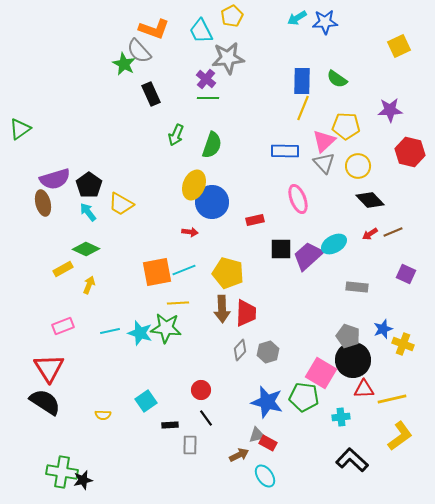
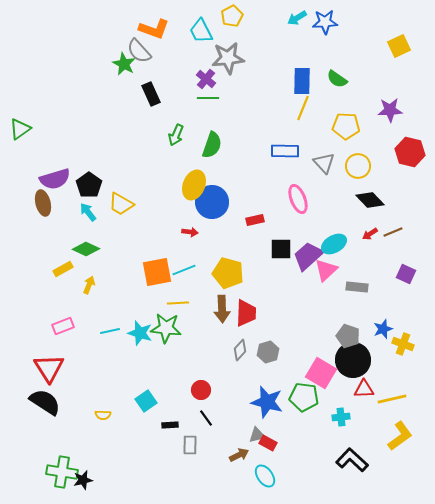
pink triangle at (324, 141): moved 2 px right, 129 px down
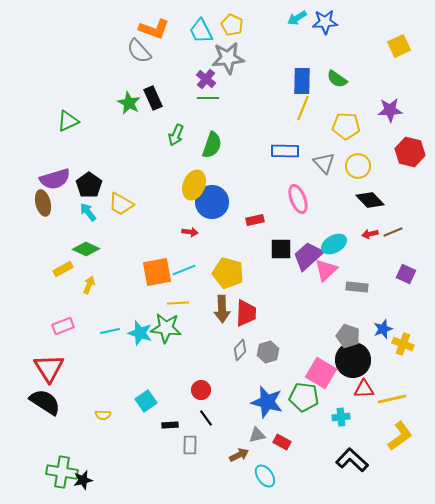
yellow pentagon at (232, 16): moved 9 px down; rotated 20 degrees counterclockwise
green star at (124, 64): moved 5 px right, 39 px down
black rectangle at (151, 94): moved 2 px right, 4 px down
green triangle at (20, 129): moved 48 px right, 8 px up; rotated 10 degrees clockwise
red arrow at (370, 234): rotated 21 degrees clockwise
red rectangle at (268, 443): moved 14 px right, 1 px up
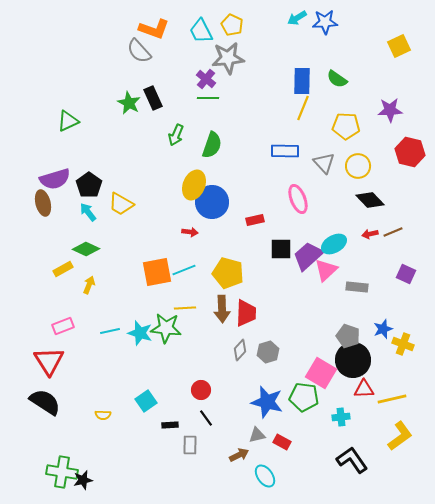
yellow line at (178, 303): moved 7 px right, 5 px down
red triangle at (49, 368): moved 7 px up
black L-shape at (352, 460): rotated 12 degrees clockwise
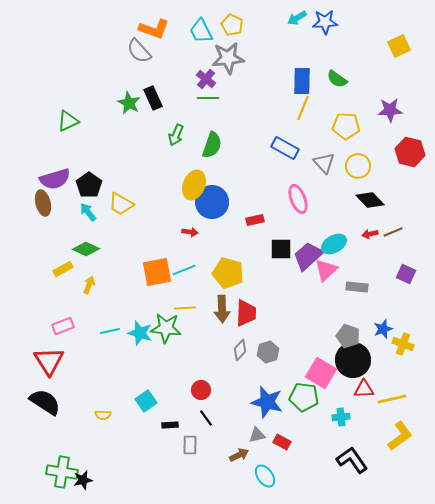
blue rectangle at (285, 151): moved 3 px up; rotated 28 degrees clockwise
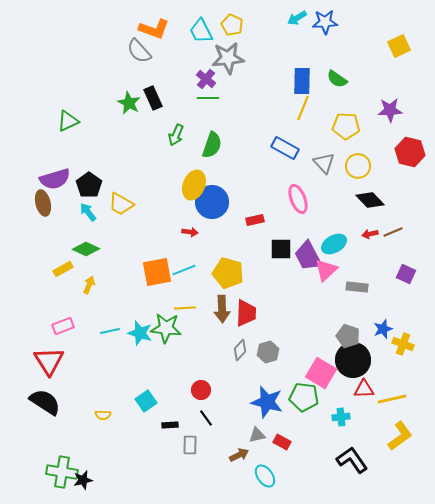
purple trapezoid at (308, 256): rotated 76 degrees counterclockwise
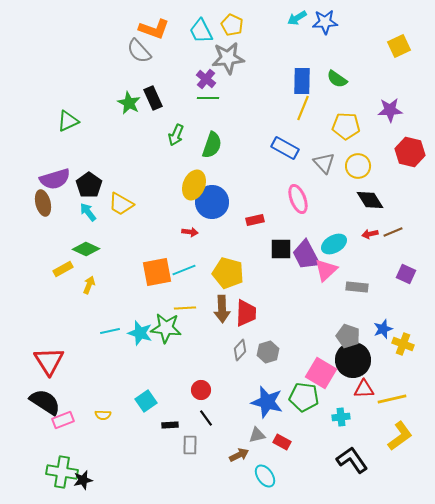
black diamond at (370, 200): rotated 12 degrees clockwise
purple trapezoid at (308, 256): moved 2 px left, 1 px up
pink rectangle at (63, 326): moved 94 px down
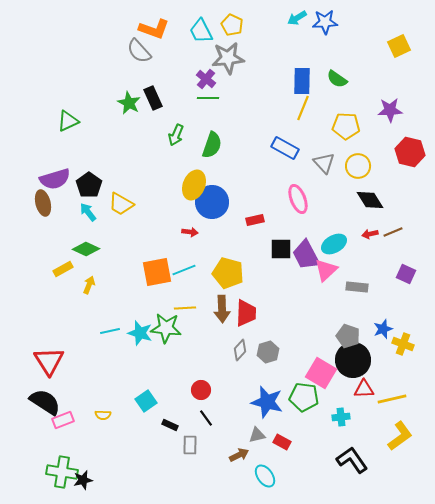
black rectangle at (170, 425): rotated 28 degrees clockwise
